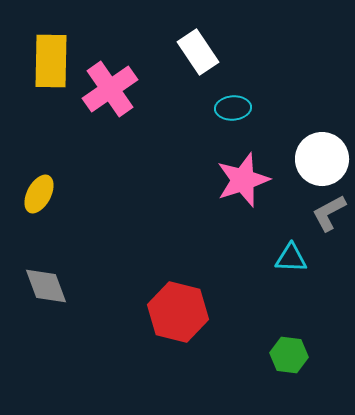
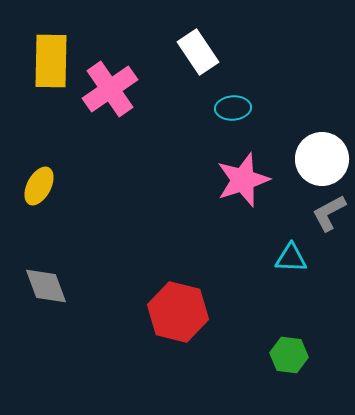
yellow ellipse: moved 8 px up
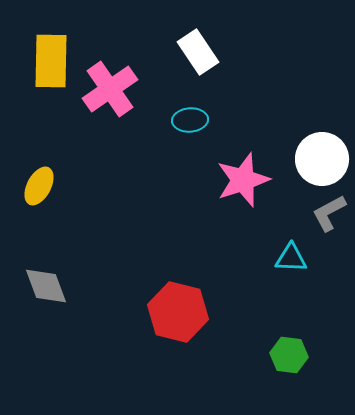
cyan ellipse: moved 43 px left, 12 px down
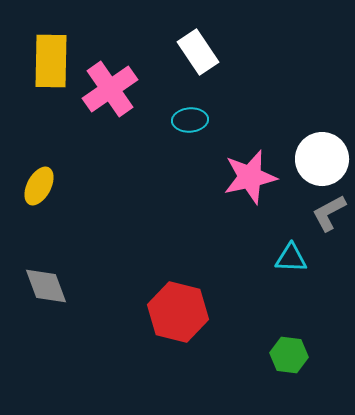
pink star: moved 7 px right, 3 px up; rotated 6 degrees clockwise
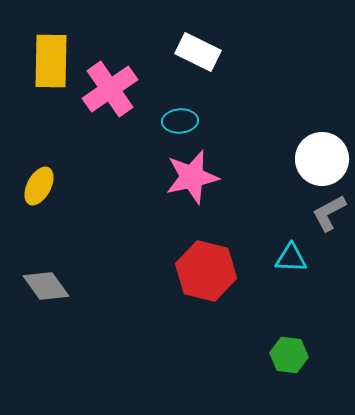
white rectangle: rotated 30 degrees counterclockwise
cyan ellipse: moved 10 px left, 1 px down
pink star: moved 58 px left
gray diamond: rotated 15 degrees counterclockwise
red hexagon: moved 28 px right, 41 px up
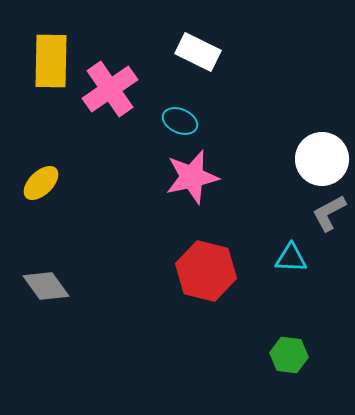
cyan ellipse: rotated 28 degrees clockwise
yellow ellipse: moved 2 px right, 3 px up; rotated 18 degrees clockwise
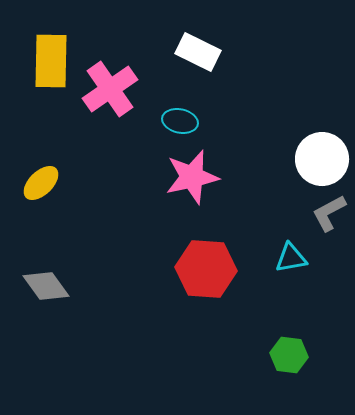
cyan ellipse: rotated 12 degrees counterclockwise
cyan triangle: rotated 12 degrees counterclockwise
red hexagon: moved 2 px up; rotated 10 degrees counterclockwise
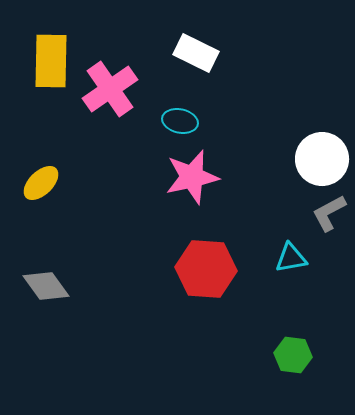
white rectangle: moved 2 px left, 1 px down
green hexagon: moved 4 px right
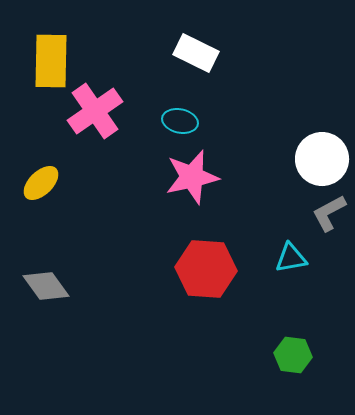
pink cross: moved 15 px left, 22 px down
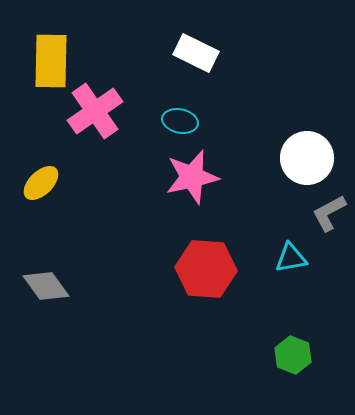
white circle: moved 15 px left, 1 px up
green hexagon: rotated 15 degrees clockwise
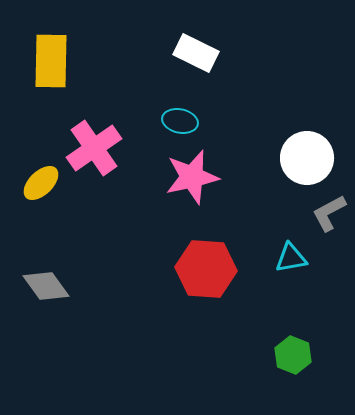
pink cross: moved 1 px left, 37 px down
